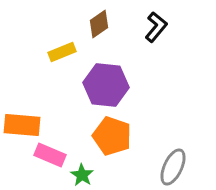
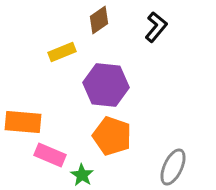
brown diamond: moved 4 px up
orange rectangle: moved 1 px right, 3 px up
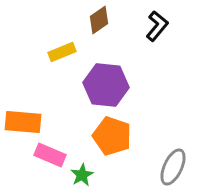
black L-shape: moved 1 px right, 1 px up
green star: rotated 10 degrees clockwise
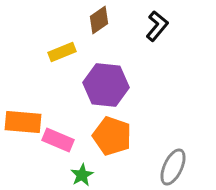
pink rectangle: moved 8 px right, 15 px up
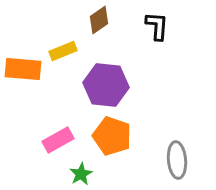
black L-shape: rotated 36 degrees counterclockwise
yellow rectangle: moved 1 px right, 1 px up
orange rectangle: moved 53 px up
pink rectangle: rotated 52 degrees counterclockwise
gray ellipse: moved 4 px right, 7 px up; rotated 30 degrees counterclockwise
green star: moved 1 px left, 1 px up
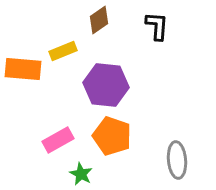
green star: rotated 15 degrees counterclockwise
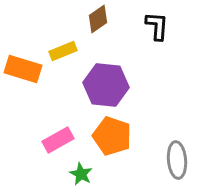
brown diamond: moved 1 px left, 1 px up
orange rectangle: rotated 12 degrees clockwise
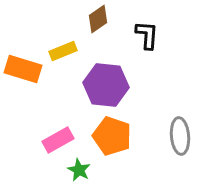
black L-shape: moved 10 px left, 9 px down
gray ellipse: moved 3 px right, 24 px up
green star: moved 2 px left, 4 px up
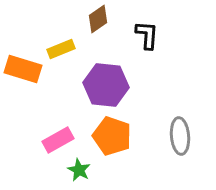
yellow rectangle: moved 2 px left, 2 px up
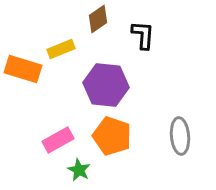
black L-shape: moved 4 px left
